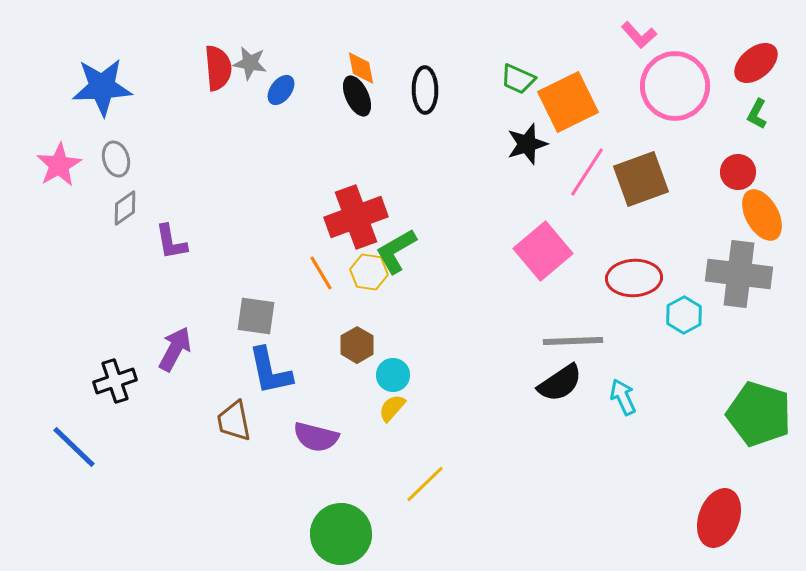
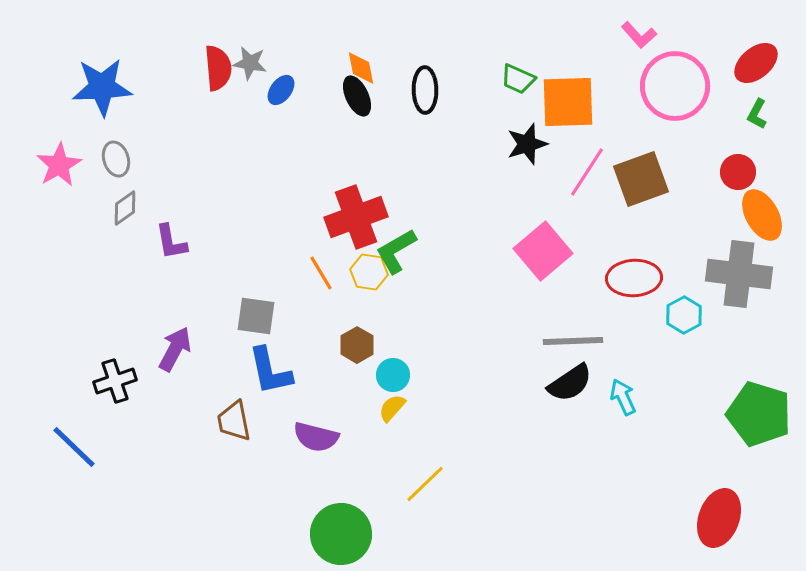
orange square at (568, 102): rotated 24 degrees clockwise
black semicircle at (560, 383): moved 10 px right
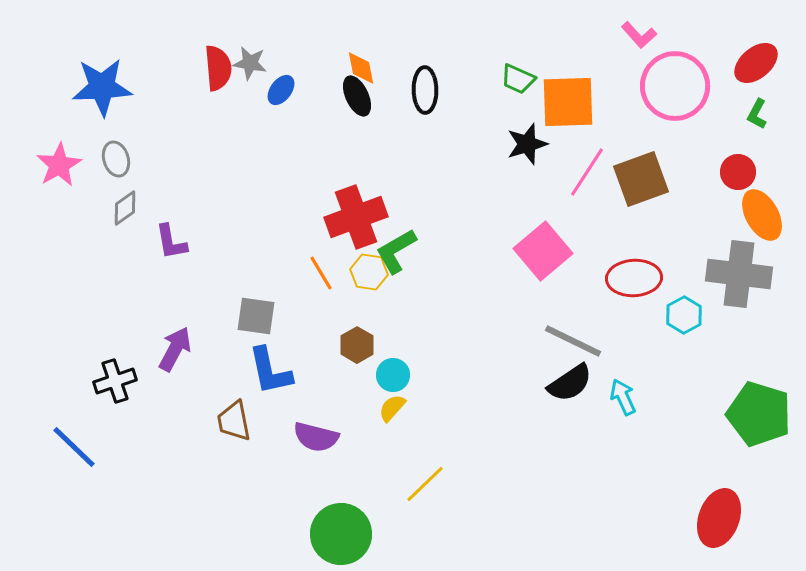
gray line at (573, 341): rotated 28 degrees clockwise
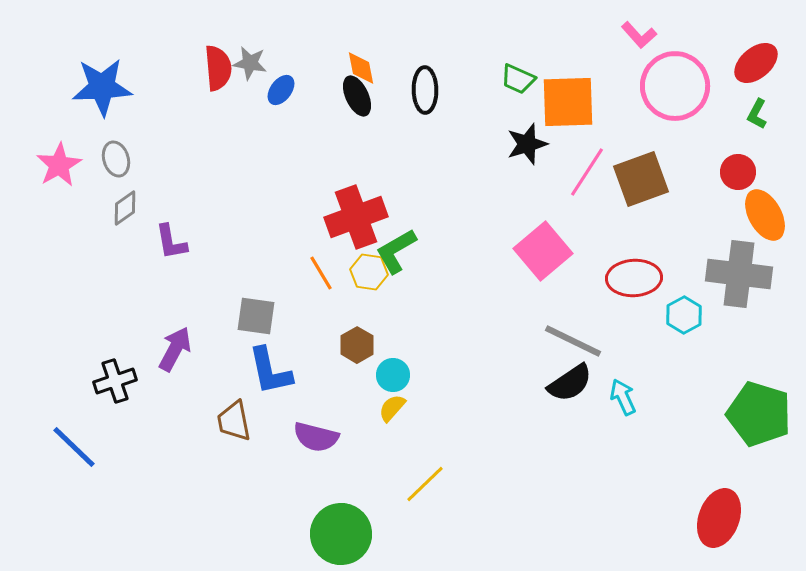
orange ellipse at (762, 215): moved 3 px right
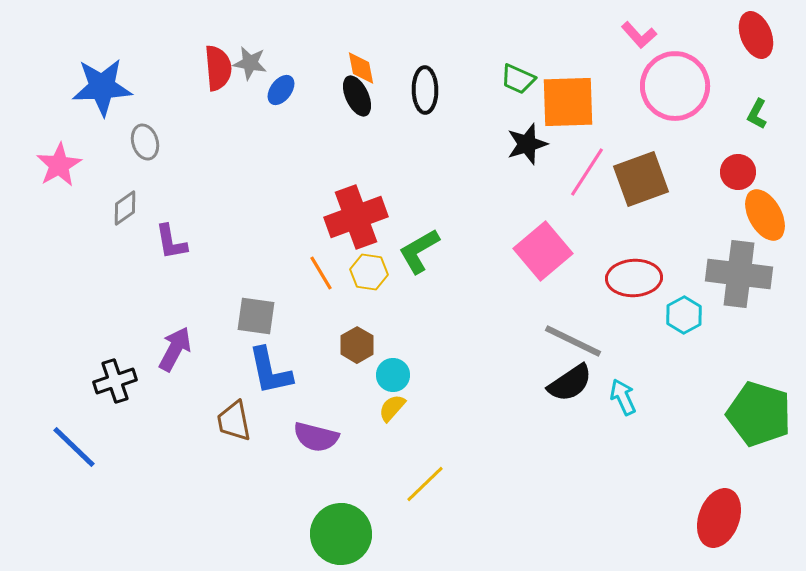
red ellipse at (756, 63): moved 28 px up; rotated 72 degrees counterclockwise
gray ellipse at (116, 159): moved 29 px right, 17 px up
green L-shape at (396, 251): moved 23 px right
